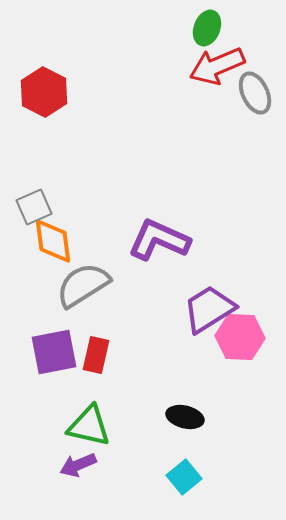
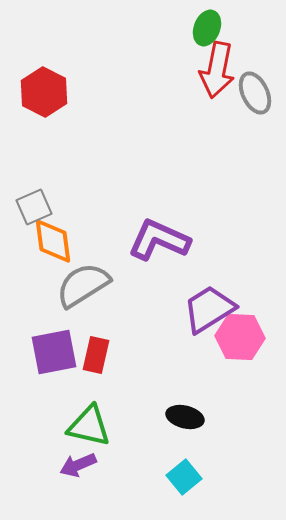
red arrow: moved 4 px down; rotated 56 degrees counterclockwise
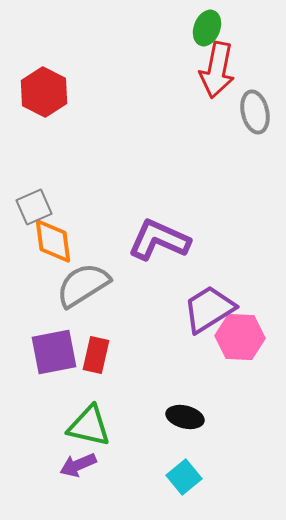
gray ellipse: moved 19 px down; rotated 12 degrees clockwise
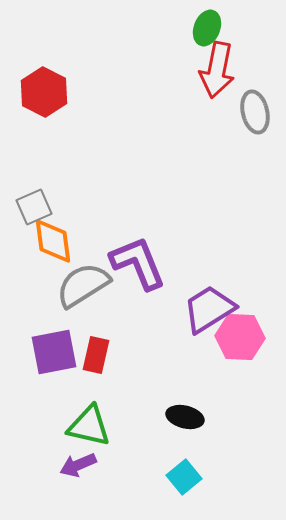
purple L-shape: moved 21 px left, 23 px down; rotated 44 degrees clockwise
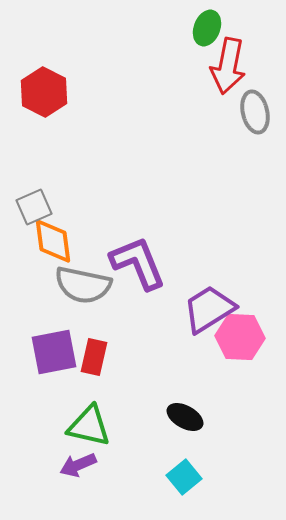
red arrow: moved 11 px right, 4 px up
gray semicircle: rotated 136 degrees counterclockwise
red rectangle: moved 2 px left, 2 px down
black ellipse: rotated 15 degrees clockwise
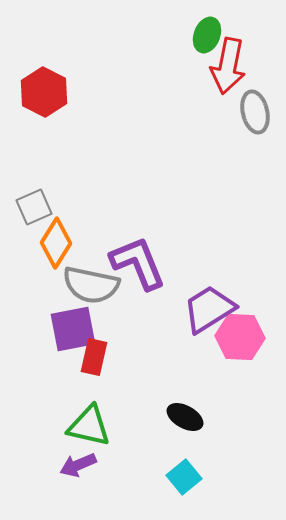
green ellipse: moved 7 px down
orange diamond: moved 3 px right, 2 px down; rotated 39 degrees clockwise
gray semicircle: moved 8 px right
purple square: moved 19 px right, 23 px up
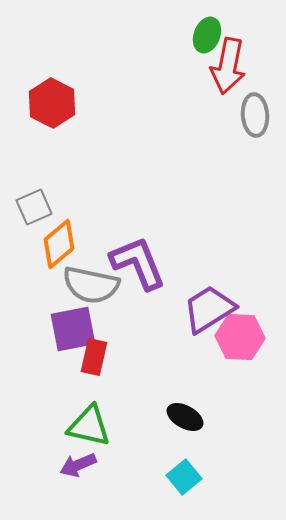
red hexagon: moved 8 px right, 11 px down
gray ellipse: moved 3 px down; rotated 9 degrees clockwise
orange diamond: moved 3 px right, 1 px down; rotated 18 degrees clockwise
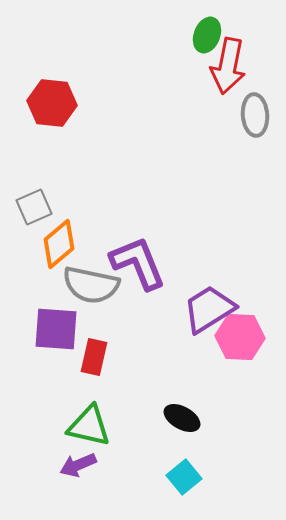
red hexagon: rotated 21 degrees counterclockwise
purple square: moved 17 px left; rotated 15 degrees clockwise
black ellipse: moved 3 px left, 1 px down
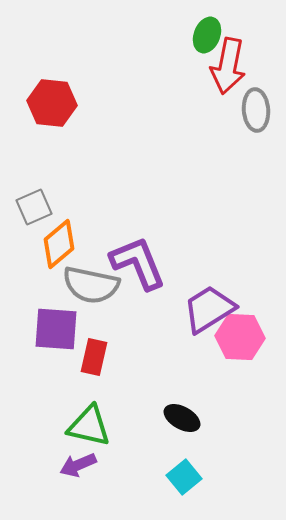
gray ellipse: moved 1 px right, 5 px up
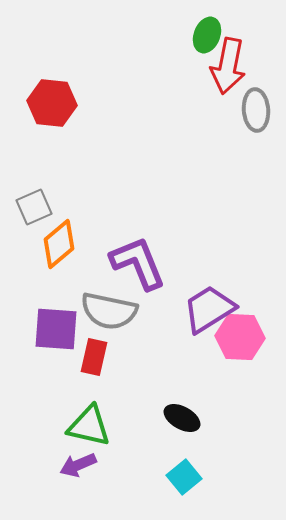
gray semicircle: moved 18 px right, 26 px down
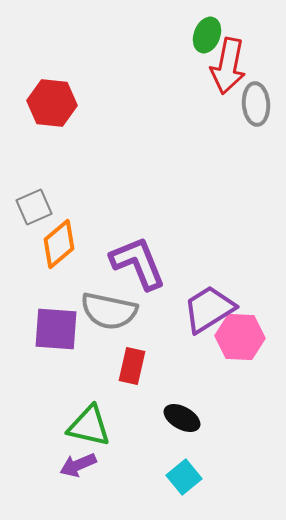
gray ellipse: moved 6 px up
red rectangle: moved 38 px right, 9 px down
